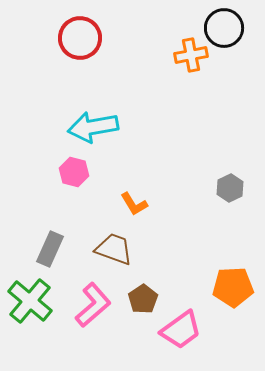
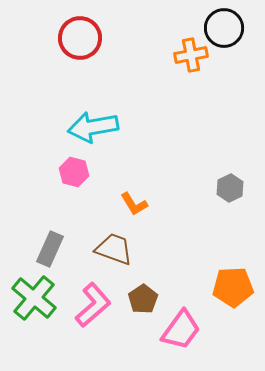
green cross: moved 4 px right, 3 px up
pink trapezoid: rotated 18 degrees counterclockwise
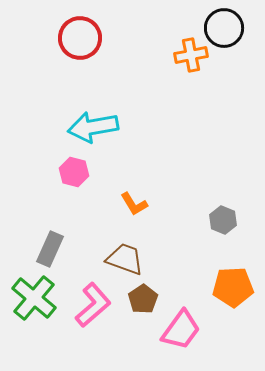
gray hexagon: moved 7 px left, 32 px down; rotated 12 degrees counterclockwise
brown trapezoid: moved 11 px right, 10 px down
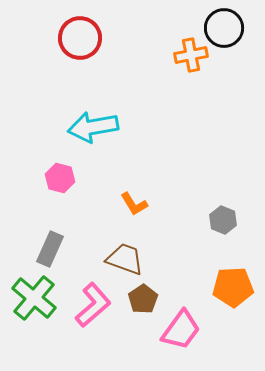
pink hexagon: moved 14 px left, 6 px down
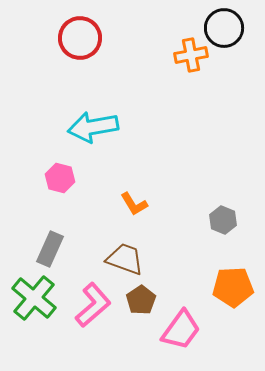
brown pentagon: moved 2 px left, 1 px down
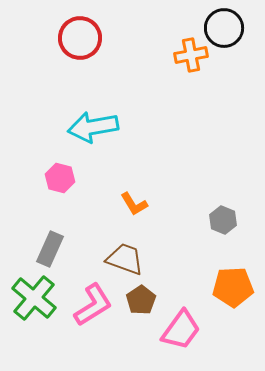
pink L-shape: rotated 9 degrees clockwise
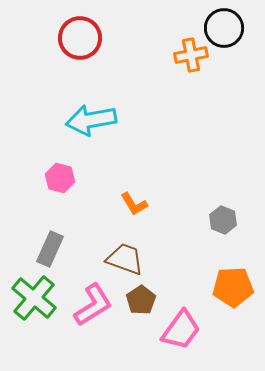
cyan arrow: moved 2 px left, 7 px up
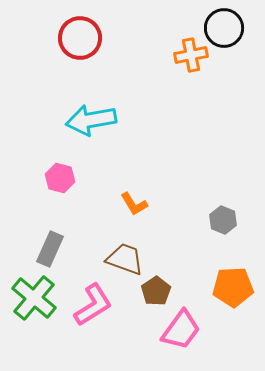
brown pentagon: moved 15 px right, 9 px up
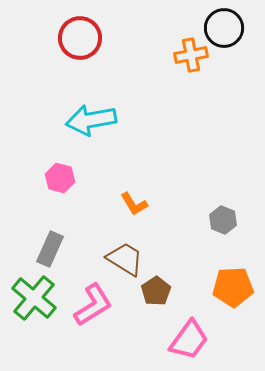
brown trapezoid: rotated 12 degrees clockwise
pink trapezoid: moved 8 px right, 10 px down
